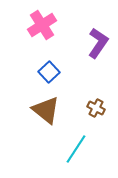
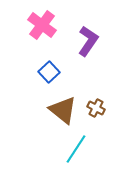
pink cross: rotated 20 degrees counterclockwise
purple L-shape: moved 10 px left, 2 px up
brown triangle: moved 17 px right
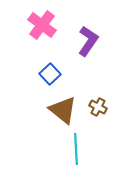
blue square: moved 1 px right, 2 px down
brown cross: moved 2 px right, 1 px up
cyan line: rotated 36 degrees counterclockwise
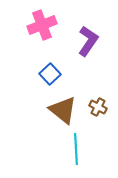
pink cross: rotated 32 degrees clockwise
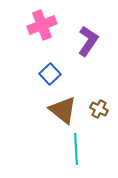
brown cross: moved 1 px right, 2 px down
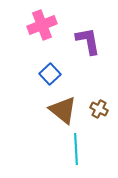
purple L-shape: rotated 44 degrees counterclockwise
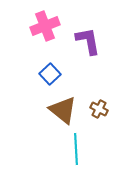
pink cross: moved 3 px right, 1 px down
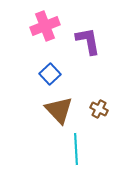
brown triangle: moved 4 px left; rotated 8 degrees clockwise
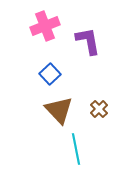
brown cross: rotated 18 degrees clockwise
cyan line: rotated 8 degrees counterclockwise
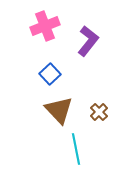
purple L-shape: rotated 48 degrees clockwise
brown cross: moved 3 px down
